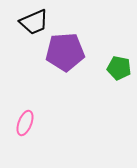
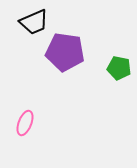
purple pentagon: rotated 12 degrees clockwise
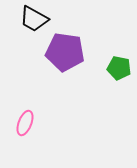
black trapezoid: moved 3 px up; rotated 52 degrees clockwise
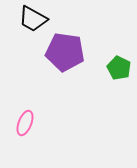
black trapezoid: moved 1 px left
green pentagon: rotated 15 degrees clockwise
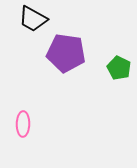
purple pentagon: moved 1 px right, 1 px down
pink ellipse: moved 2 px left, 1 px down; rotated 20 degrees counterclockwise
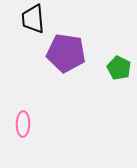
black trapezoid: rotated 56 degrees clockwise
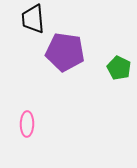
purple pentagon: moved 1 px left, 1 px up
pink ellipse: moved 4 px right
